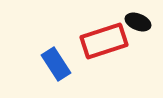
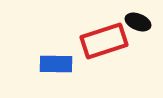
blue rectangle: rotated 56 degrees counterclockwise
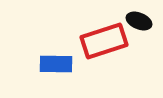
black ellipse: moved 1 px right, 1 px up
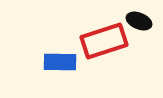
blue rectangle: moved 4 px right, 2 px up
